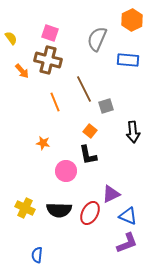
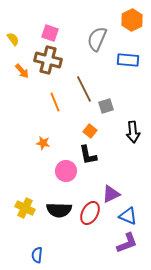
yellow semicircle: moved 2 px right, 1 px down
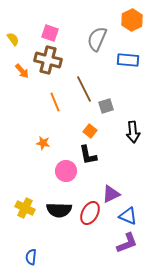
blue semicircle: moved 6 px left, 2 px down
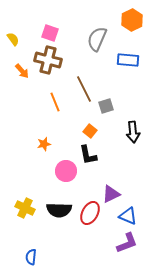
orange star: moved 1 px right, 1 px down; rotated 24 degrees counterclockwise
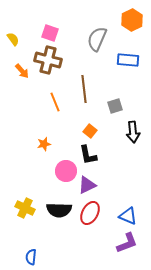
brown line: rotated 20 degrees clockwise
gray square: moved 9 px right
purple triangle: moved 24 px left, 9 px up
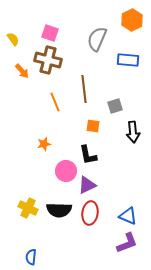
orange square: moved 3 px right, 5 px up; rotated 32 degrees counterclockwise
yellow cross: moved 3 px right
red ellipse: rotated 20 degrees counterclockwise
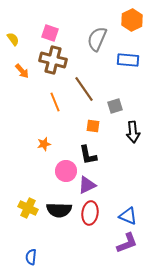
brown cross: moved 5 px right
brown line: rotated 28 degrees counterclockwise
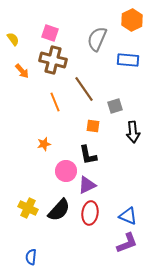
black semicircle: rotated 50 degrees counterclockwise
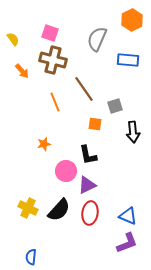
orange square: moved 2 px right, 2 px up
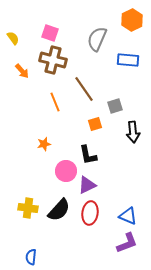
yellow semicircle: moved 1 px up
orange square: rotated 24 degrees counterclockwise
yellow cross: rotated 18 degrees counterclockwise
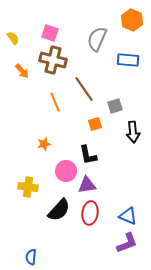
orange hexagon: rotated 10 degrees counterclockwise
purple triangle: rotated 18 degrees clockwise
yellow cross: moved 21 px up
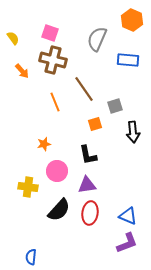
pink circle: moved 9 px left
